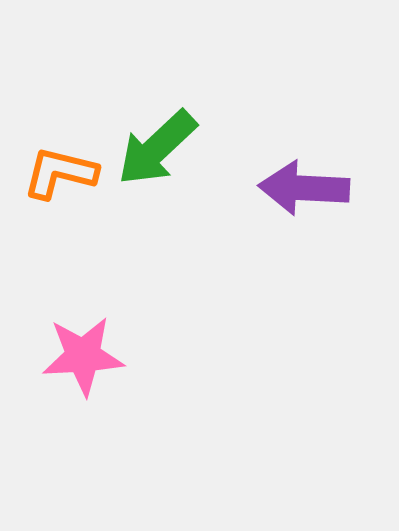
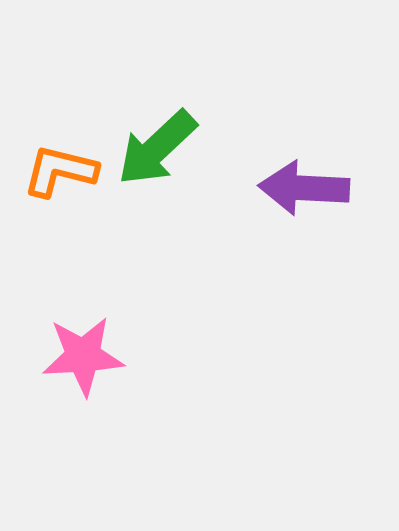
orange L-shape: moved 2 px up
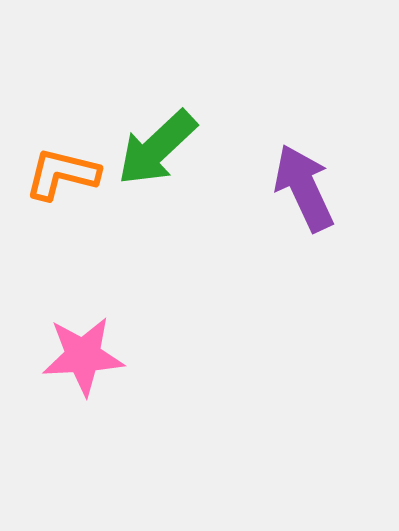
orange L-shape: moved 2 px right, 3 px down
purple arrow: rotated 62 degrees clockwise
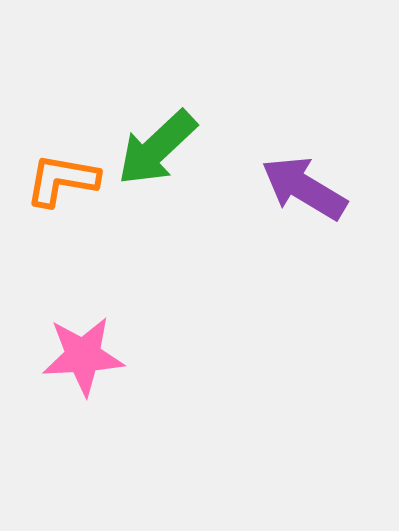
orange L-shape: moved 6 px down; rotated 4 degrees counterclockwise
purple arrow: rotated 34 degrees counterclockwise
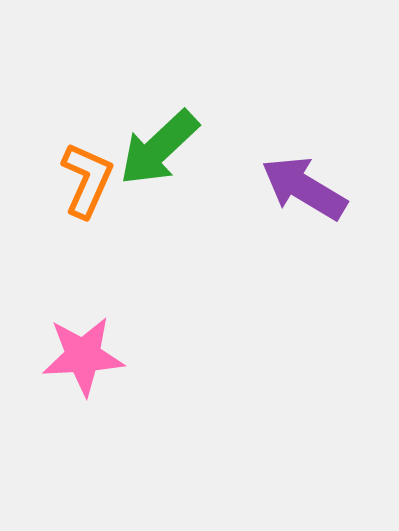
green arrow: moved 2 px right
orange L-shape: moved 25 px right; rotated 104 degrees clockwise
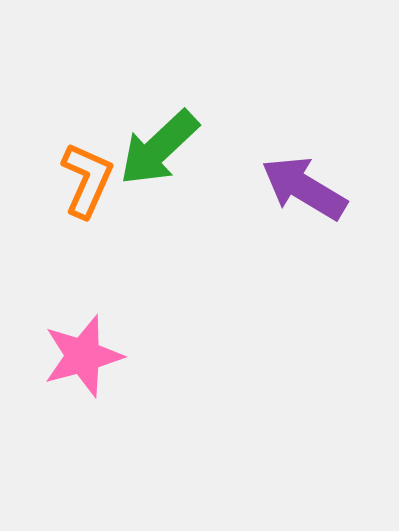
pink star: rotated 12 degrees counterclockwise
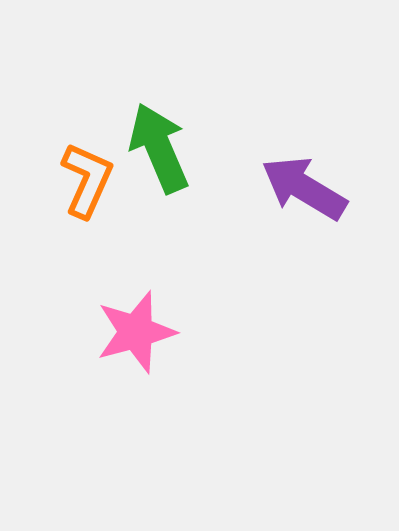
green arrow: rotated 110 degrees clockwise
pink star: moved 53 px right, 24 px up
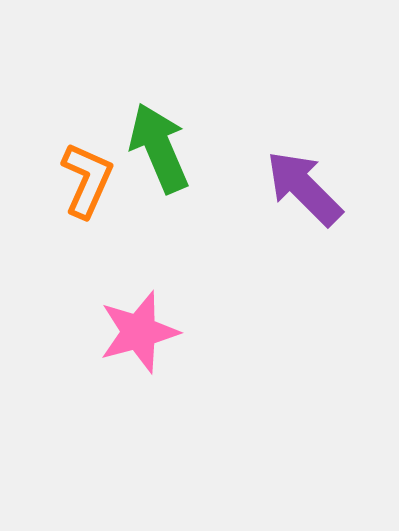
purple arrow: rotated 14 degrees clockwise
pink star: moved 3 px right
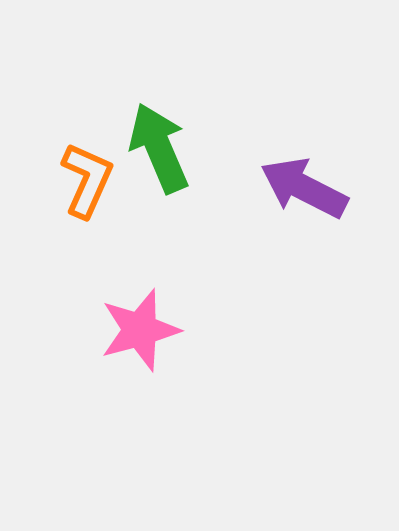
purple arrow: rotated 18 degrees counterclockwise
pink star: moved 1 px right, 2 px up
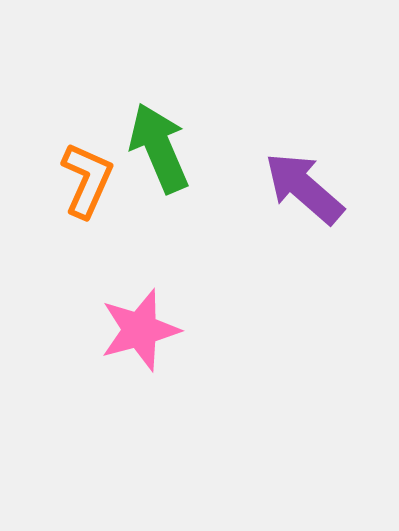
purple arrow: rotated 14 degrees clockwise
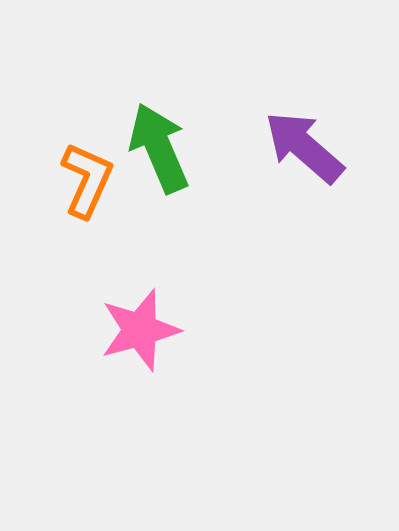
purple arrow: moved 41 px up
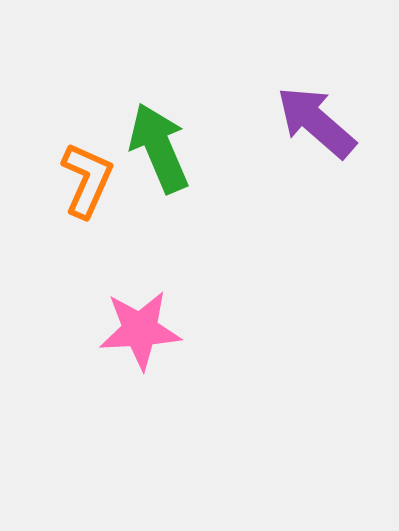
purple arrow: moved 12 px right, 25 px up
pink star: rotated 12 degrees clockwise
